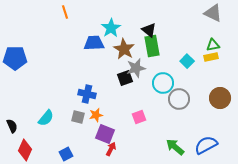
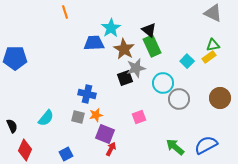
green rectangle: rotated 15 degrees counterclockwise
yellow rectangle: moved 2 px left; rotated 24 degrees counterclockwise
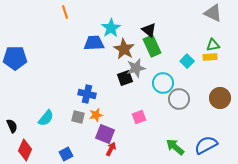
yellow rectangle: moved 1 px right; rotated 32 degrees clockwise
